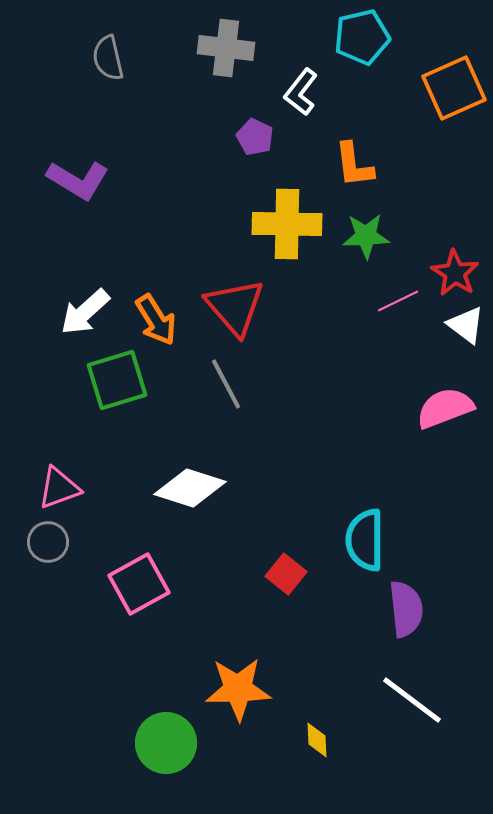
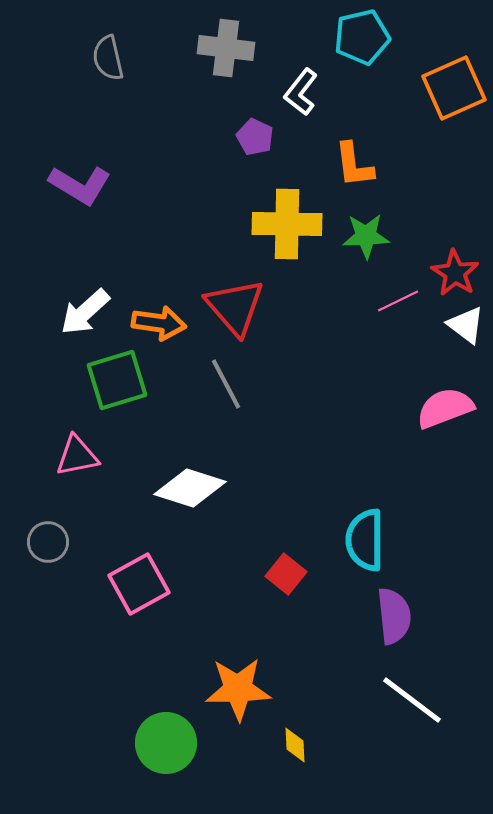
purple L-shape: moved 2 px right, 5 px down
orange arrow: moved 3 px right, 3 px down; rotated 50 degrees counterclockwise
pink triangle: moved 18 px right, 32 px up; rotated 9 degrees clockwise
purple semicircle: moved 12 px left, 7 px down
yellow diamond: moved 22 px left, 5 px down
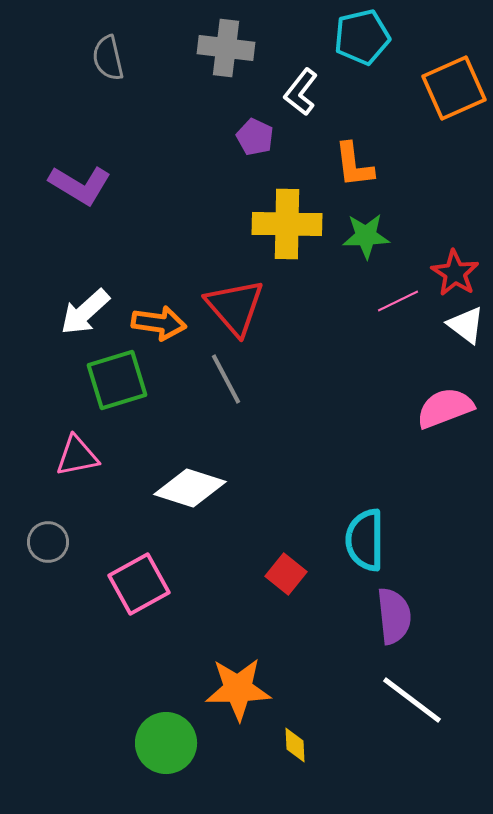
gray line: moved 5 px up
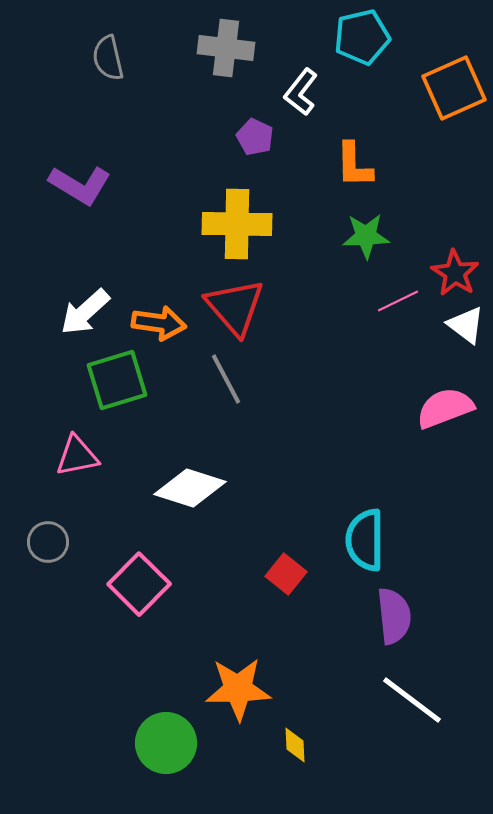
orange L-shape: rotated 6 degrees clockwise
yellow cross: moved 50 px left
pink square: rotated 16 degrees counterclockwise
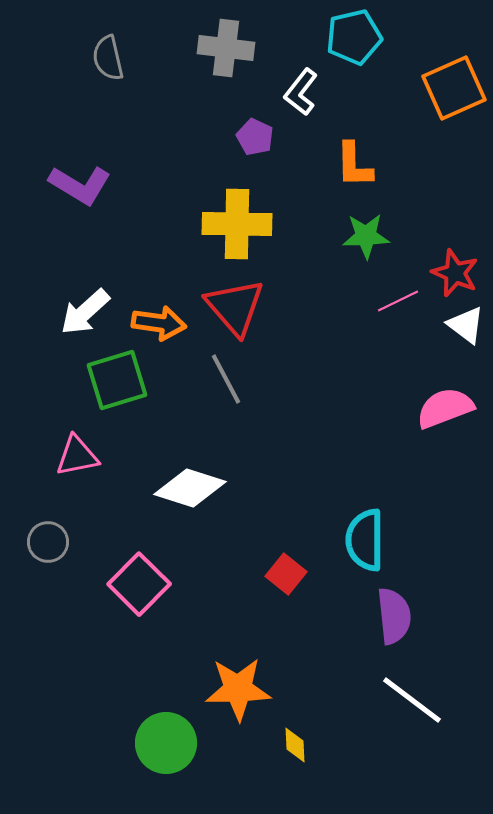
cyan pentagon: moved 8 px left
red star: rotated 9 degrees counterclockwise
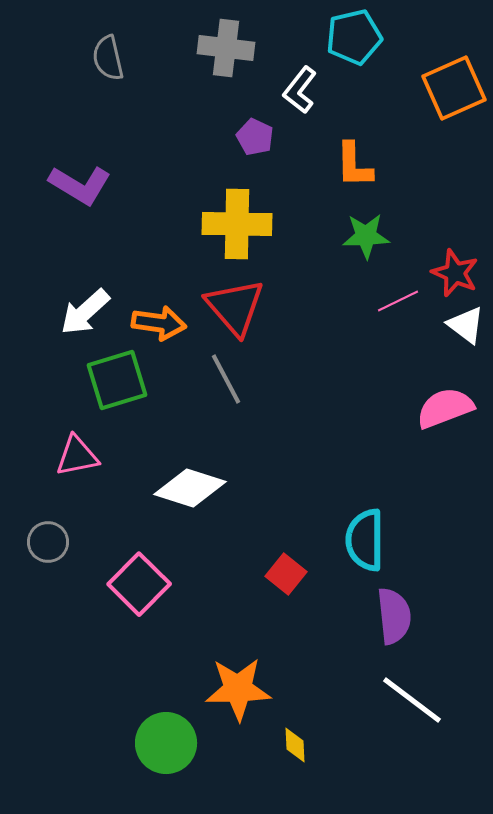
white L-shape: moved 1 px left, 2 px up
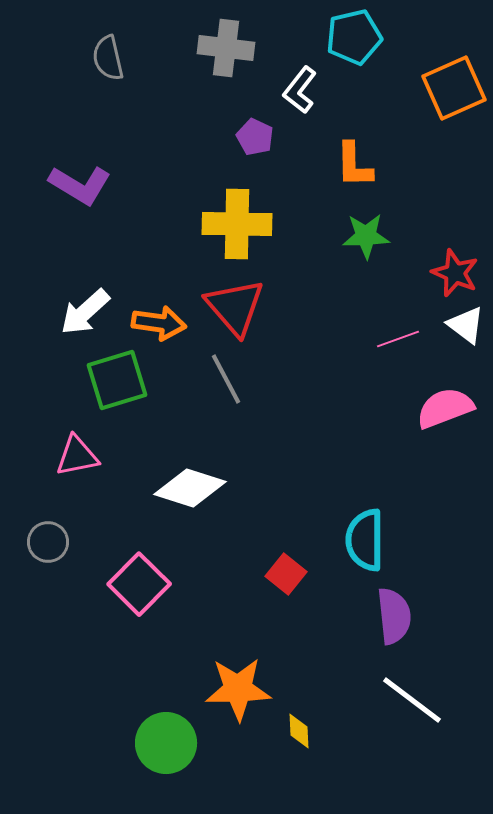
pink line: moved 38 px down; rotated 6 degrees clockwise
yellow diamond: moved 4 px right, 14 px up
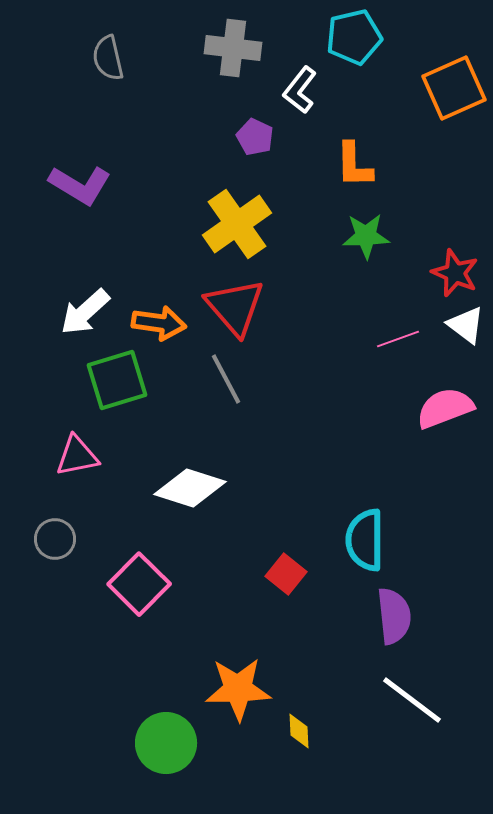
gray cross: moved 7 px right
yellow cross: rotated 36 degrees counterclockwise
gray circle: moved 7 px right, 3 px up
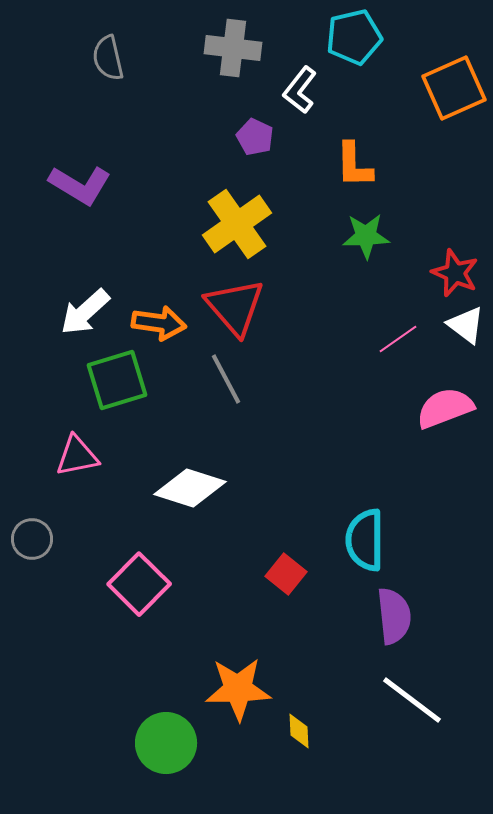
pink line: rotated 15 degrees counterclockwise
gray circle: moved 23 px left
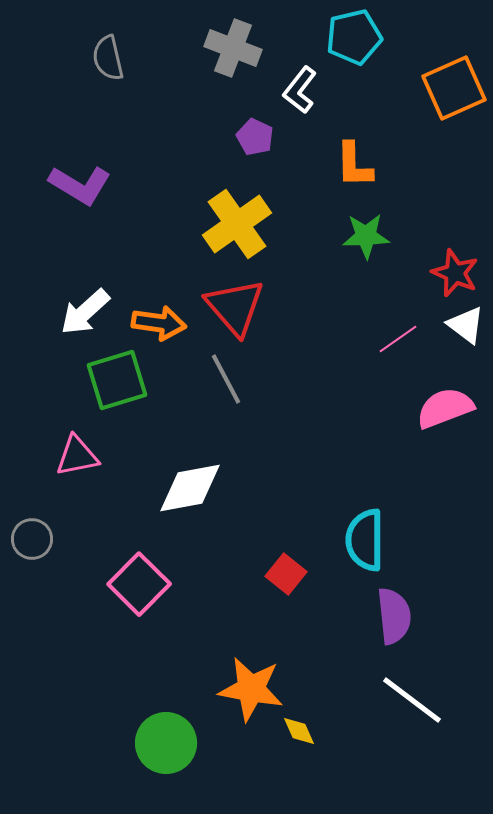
gray cross: rotated 14 degrees clockwise
white diamond: rotated 28 degrees counterclockwise
orange star: moved 13 px right; rotated 12 degrees clockwise
yellow diamond: rotated 21 degrees counterclockwise
